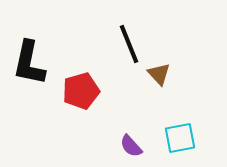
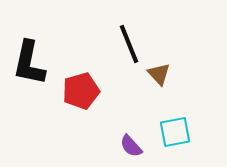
cyan square: moved 5 px left, 6 px up
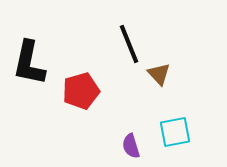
purple semicircle: rotated 25 degrees clockwise
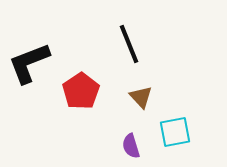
black L-shape: rotated 57 degrees clockwise
brown triangle: moved 18 px left, 23 px down
red pentagon: rotated 18 degrees counterclockwise
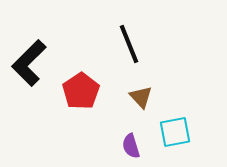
black L-shape: rotated 24 degrees counterclockwise
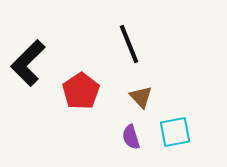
black L-shape: moved 1 px left
purple semicircle: moved 9 px up
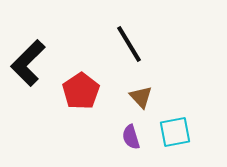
black line: rotated 9 degrees counterclockwise
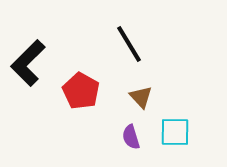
red pentagon: rotated 9 degrees counterclockwise
cyan square: rotated 12 degrees clockwise
